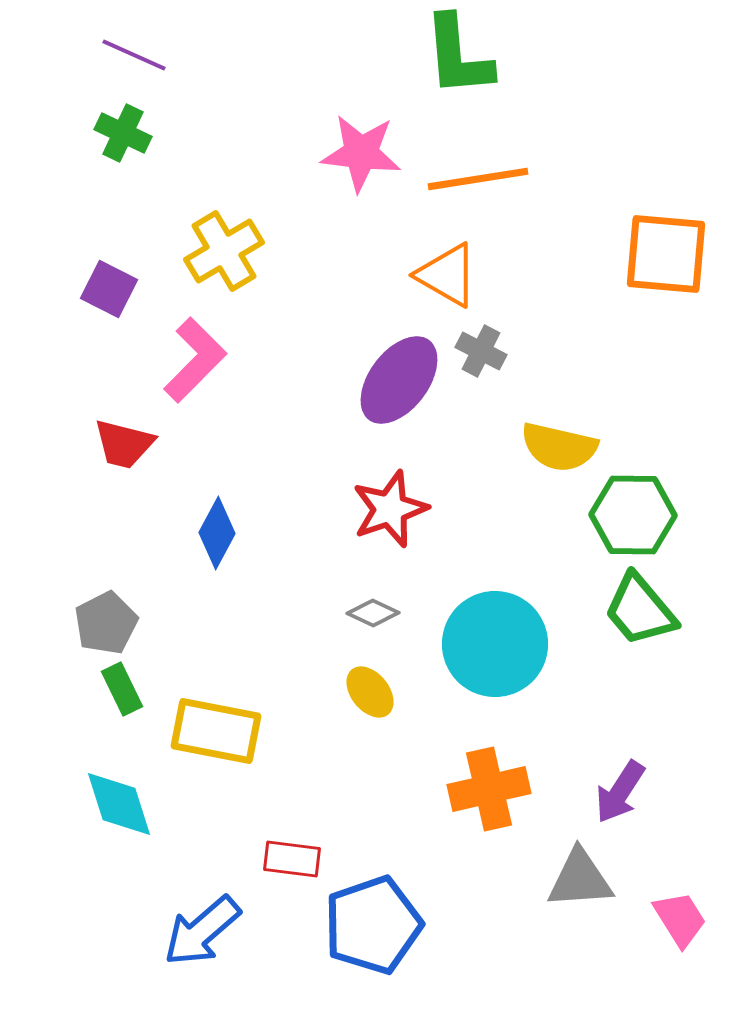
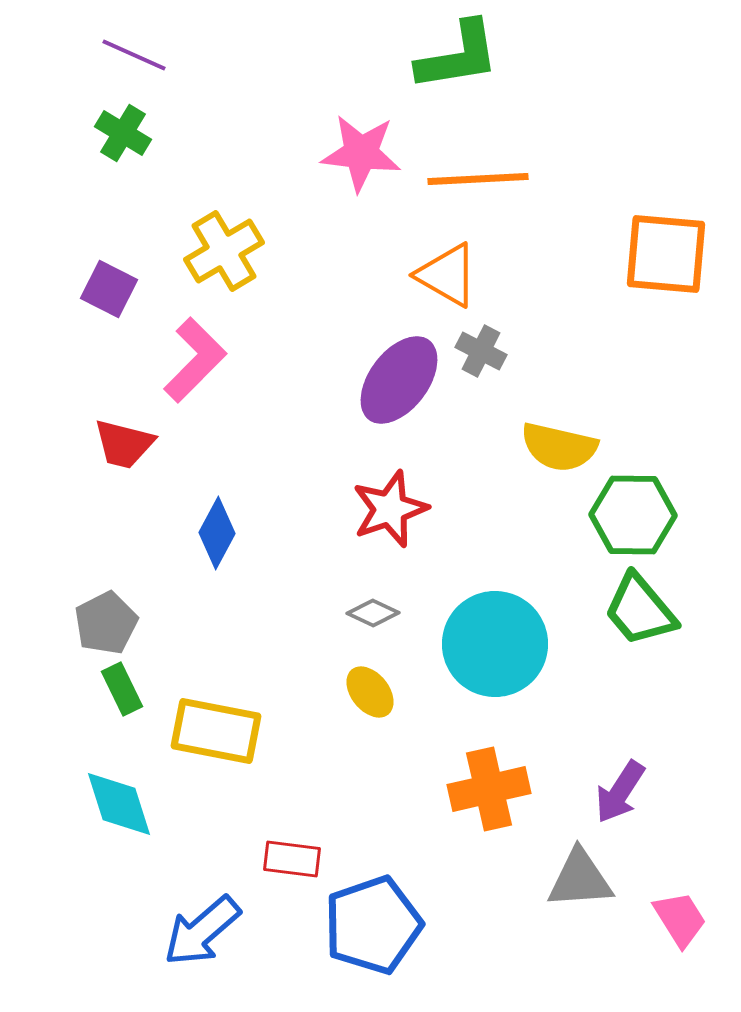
green L-shape: rotated 94 degrees counterclockwise
green cross: rotated 6 degrees clockwise
orange line: rotated 6 degrees clockwise
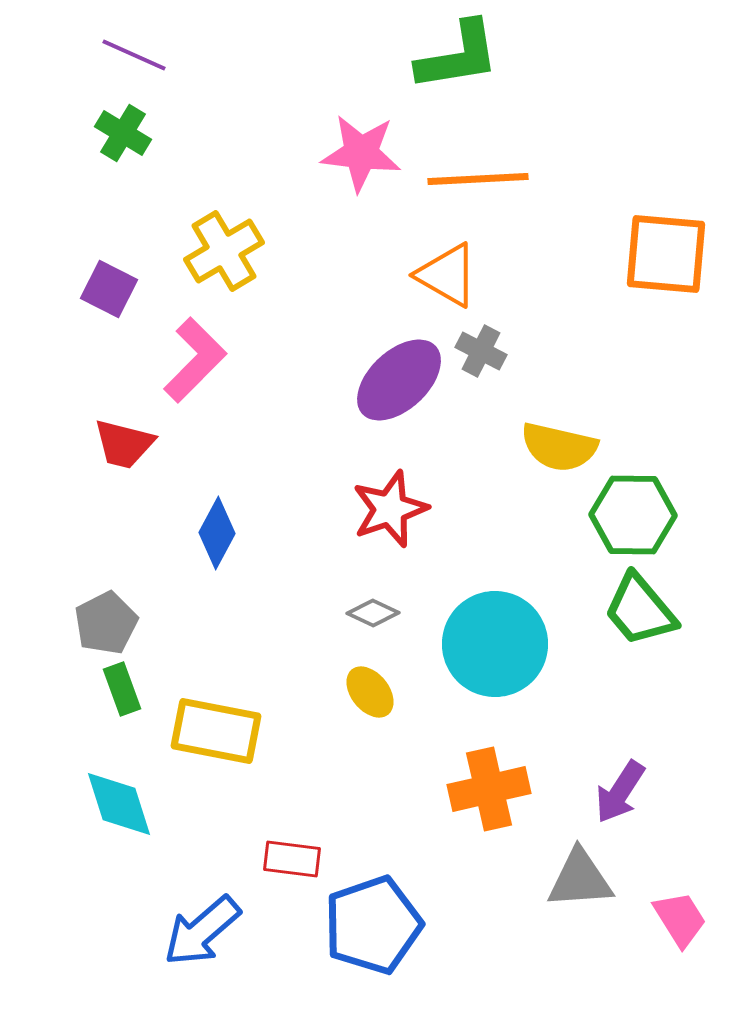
purple ellipse: rotated 10 degrees clockwise
green rectangle: rotated 6 degrees clockwise
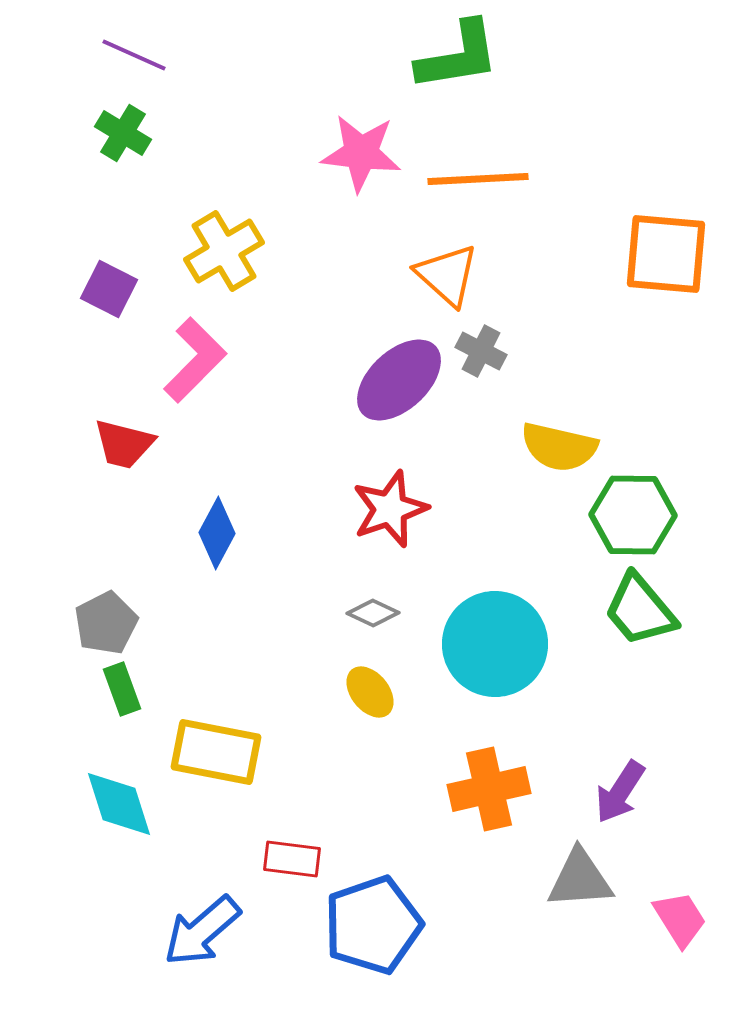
orange triangle: rotated 12 degrees clockwise
yellow rectangle: moved 21 px down
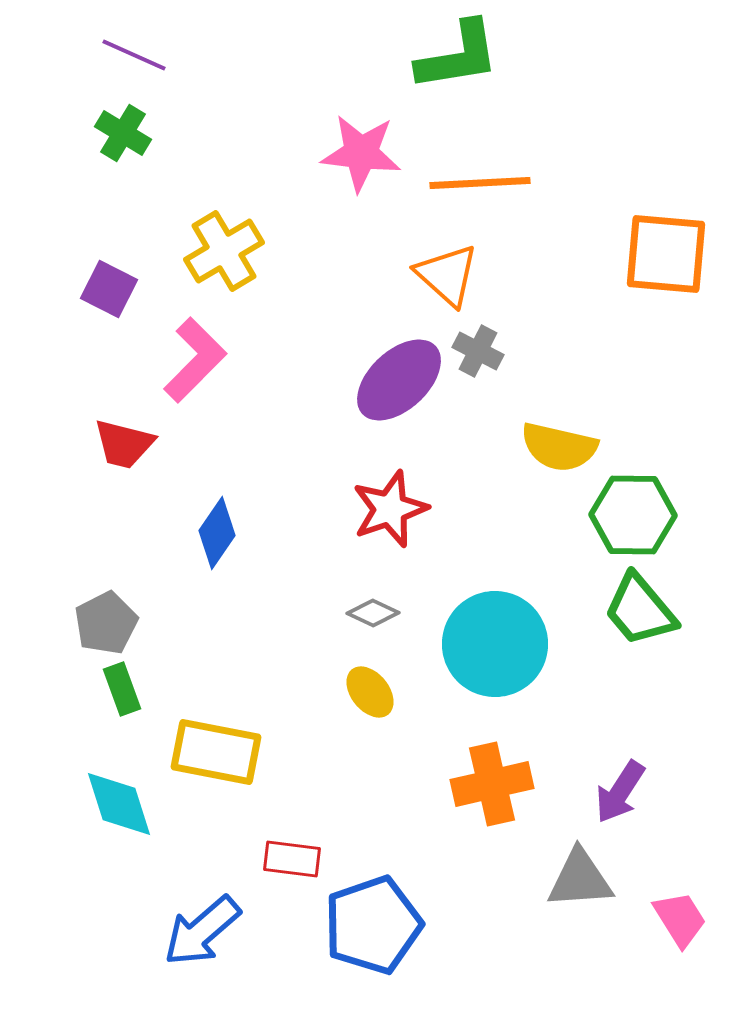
orange line: moved 2 px right, 4 px down
gray cross: moved 3 px left
blue diamond: rotated 6 degrees clockwise
orange cross: moved 3 px right, 5 px up
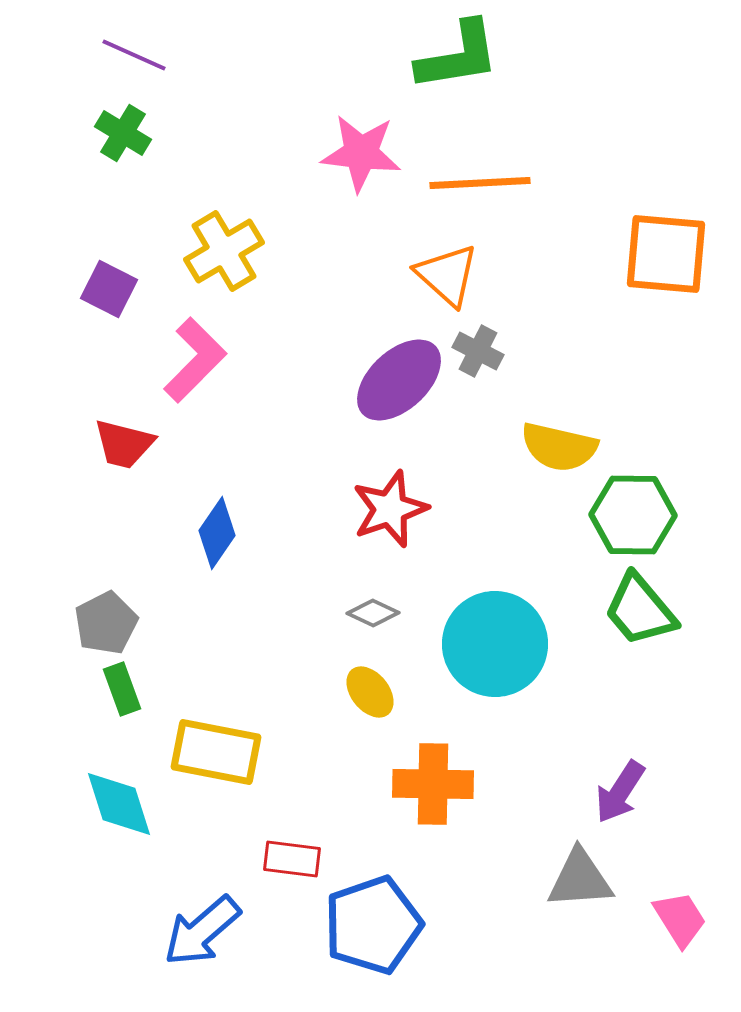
orange cross: moved 59 px left; rotated 14 degrees clockwise
